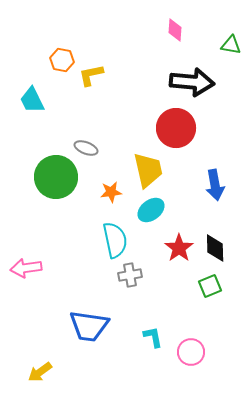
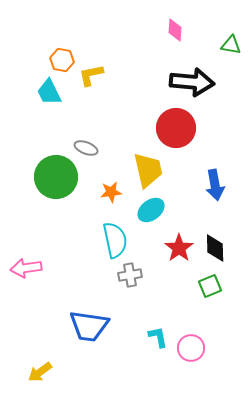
cyan trapezoid: moved 17 px right, 8 px up
cyan L-shape: moved 5 px right
pink circle: moved 4 px up
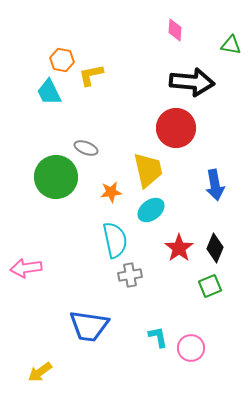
black diamond: rotated 24 degrees clockwise
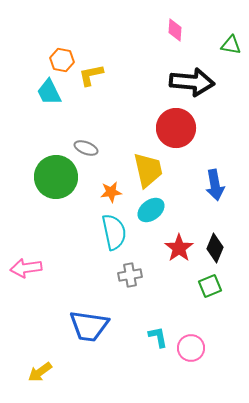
cyan semicircle: moved 1 px left, 8 px up
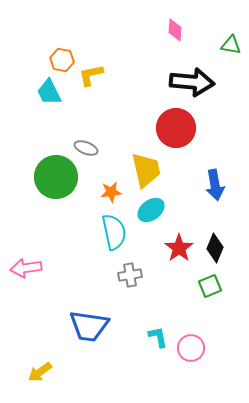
yellow trapezoid: moved 2 px left
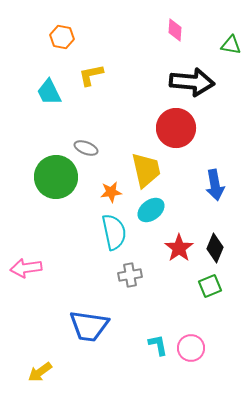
orange hexagon: moved 23 px up
cyan L-shape: moved 8 px down
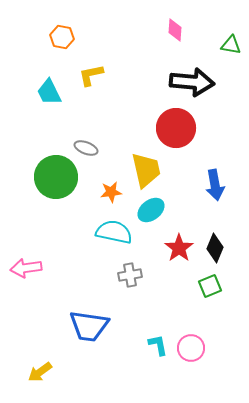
cyan semicircle: rotated 66 degrees counterclockwise
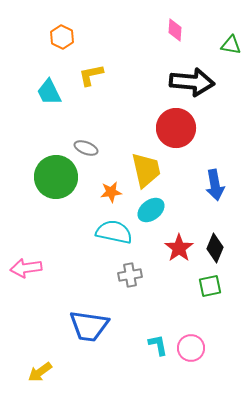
orange hexagon: rotated 15 degrees clockwise
green square: rotated 10 degrees clockwise
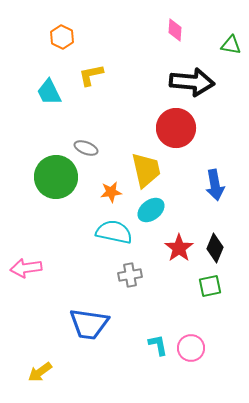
blue trapezoid: moved 2 px up
